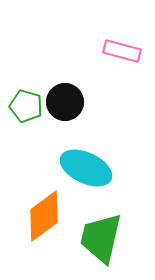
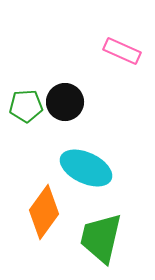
pink rectangle: rotated 9 degrees clockwise
green pentagon: rotated 20 degrees counterclockwise
orange diamond: moved 4 px up; rotated 18 degrees counterclockwise
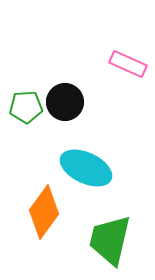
pink rectangle: moved 6 px right, 13 px down
green pentagon: moved 1 px down
green trapezoid: moved 9 px right, 2 px down
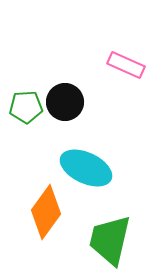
pink rectangle: moved 2 px left, 1 px down
orange diamond: moved 2 px right
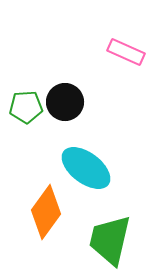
pink rectangle: moved 13 px up
cyan ellipse: rotated 12 degrees clockwise
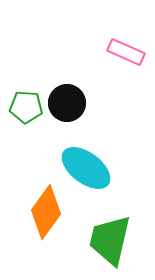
black circle: moved 2 px right, 1 px down
green pentagon: rotated 8 degrees clockwise
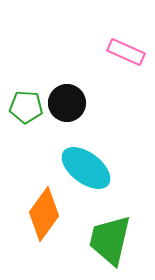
orange diamond: moved 2 px left, 2 px down
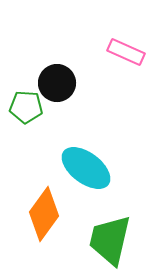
black circle: moved 10 px left, 20 px up
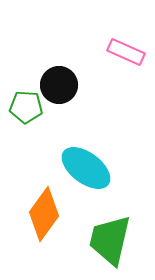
black circle: moved 2 px right, 2 px down
